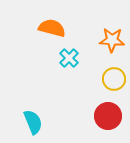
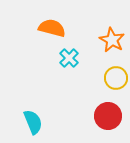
orange star: rotated 25 degrees clockwise
yellow circle: moved 2 px right, 1 px up
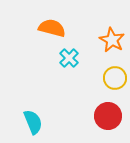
yellow circle: moved 1 px left
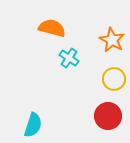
cyan cross: rotated 12 degrees counterclockwise
yellow circle: moved 1 px left, 1 px down
cyan semicircle: moved 3 px down; rotated 40 degrees clockwise
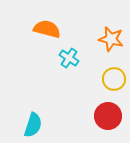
orange semicircle: moved 5 px left, 1 px down
orange star: moved 1 px left, 1 px up; rotated 15 degrees counterclockwise
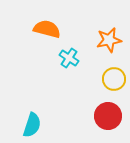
orange star: moved 2 px left, 1 px down; rotated 25 degrees counterclockwise
cyan semicircle: moved 1 px left
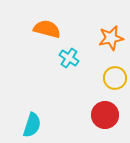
orange star: moved 2 px right, 2 px up
yellow circle: moved 1 px right, 1 px up
red circle: moved 3 px left, 1 px up
